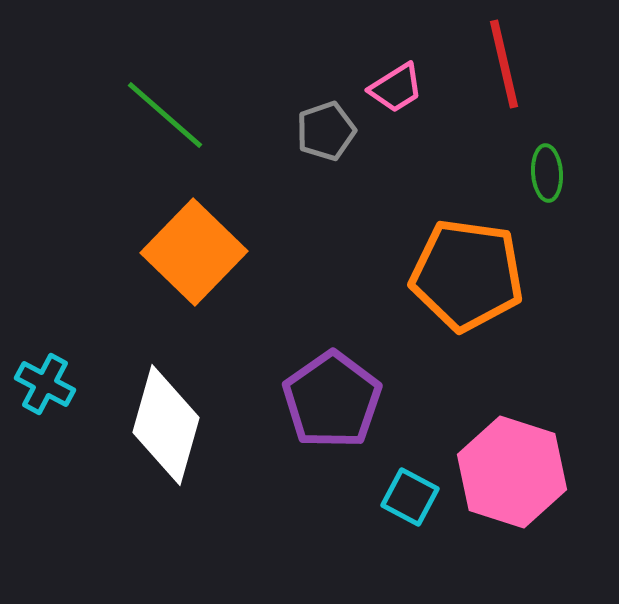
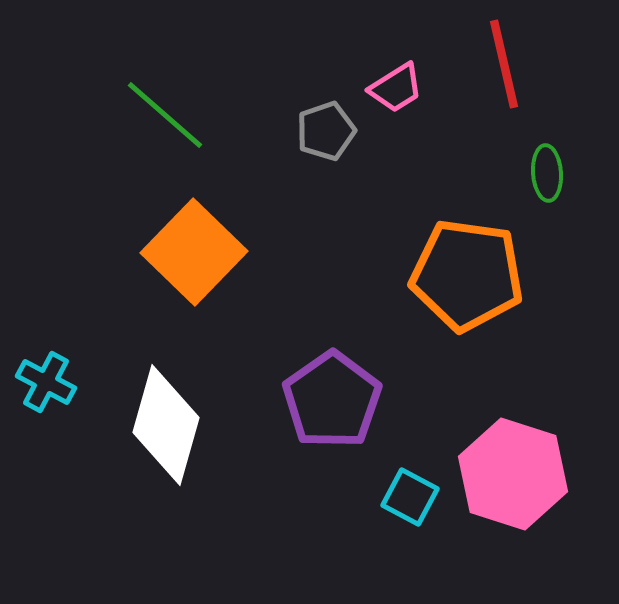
cyan cross: moved 1 px right, 2 px up
pink hexagon: moved 1 px right, 2 px down
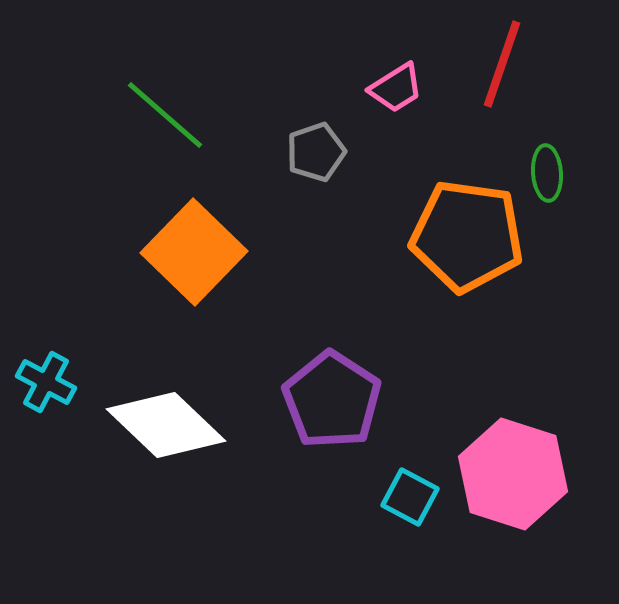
red line: moved 2 px left; rotated 32 degrees clockwise
gray pentagon: moved 10 px left, 21 px down
orange pentagon: moved 39 px up
purple pentagon: rotated 4 degrees counterclockwise
white diamond: rotated 62 degrees counterclockwise
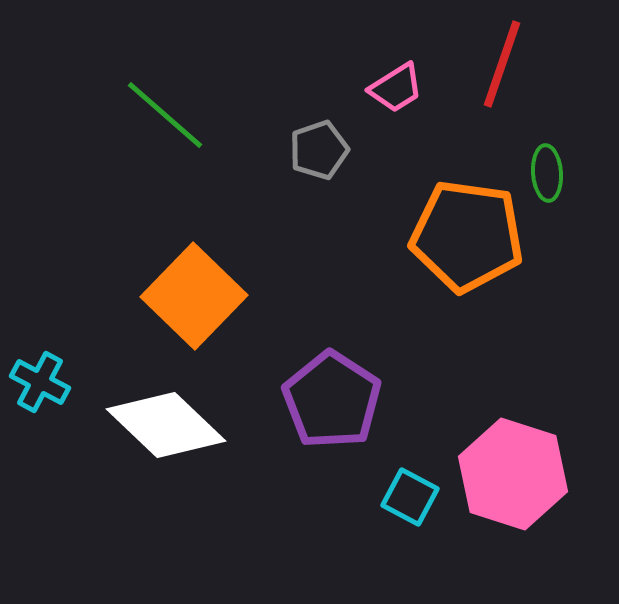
gray pentagon: moved 3 px right, 2 px up
orange square: moved 44 px down
cyan cross: moved 6 px left
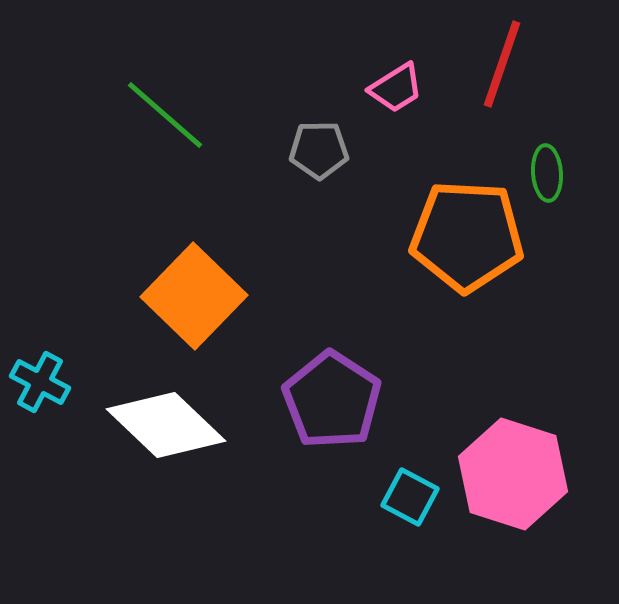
gray pentagon: rotated 18 degrees clockwise
orange pentagon: rotated 5 degrees counterclockwise
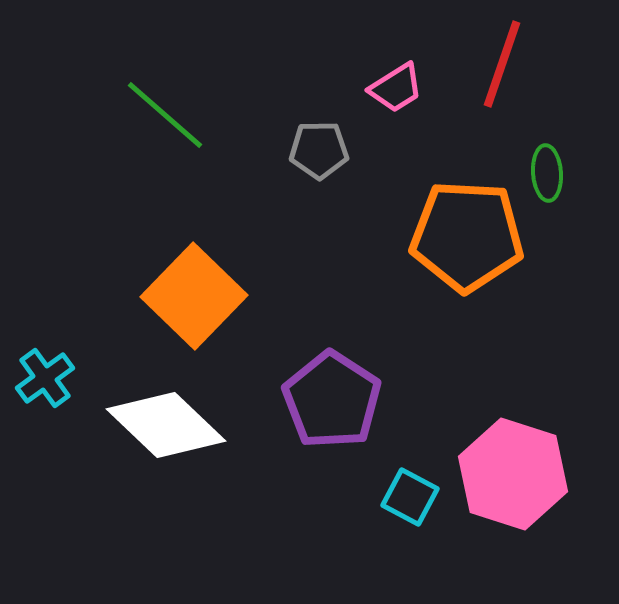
cyan cross: moved 5 px right, 4 px up; rotated 26 degrees clockwise
